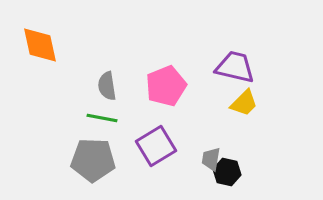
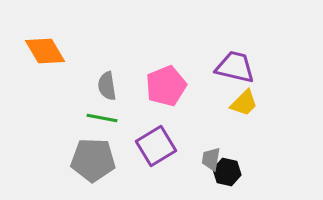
orange diamond: moved 5 px right, 6 px down; rotated 18 degrees counterclockwise
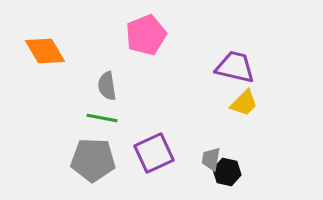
pink pentagon: moved 20 px left, 51 px up
purple square: moved 2 px left, 7 px down; rotated 6 degrees clockwise
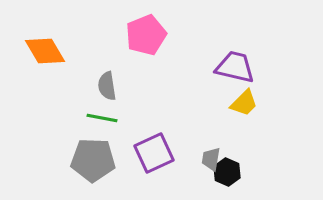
black hexagon: rotated 12 degrees clockwise
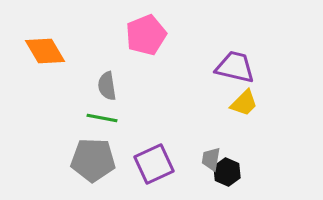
purple square: moved 11 px down
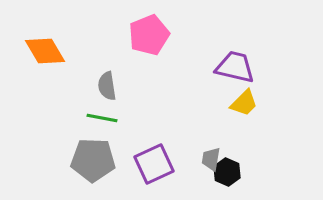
pink pentagon: moved 3 px right
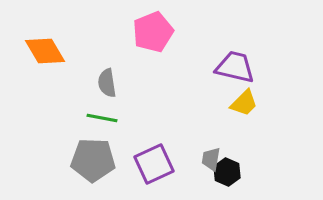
pink pentagon: moved 4 px right, 3 px up
gray semicircle: moved 3 px up
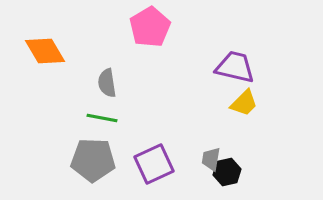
pink pentagon: moved 3 px left, 5 px up; rotated 9 degrees counterclockwise
black hexagon: rotated 24 degrees clockwise
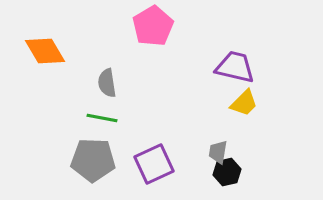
pink pentagon: moved 3 px right, 1 px up
gray trapezoid: moved 7 px right, 7 px up
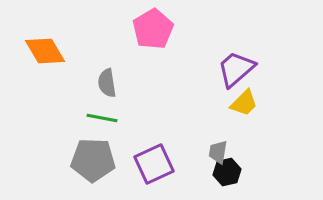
pink pentagon: moved 3 px down
purple trapezoid: moved 1 px right, 2 px down; rotated 54 degrees counterclockwise
